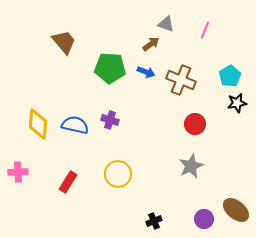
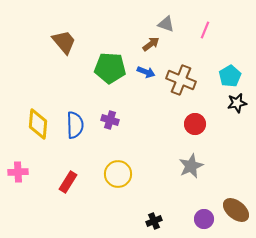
blue semicircle: rotated 76 degrees clockwise
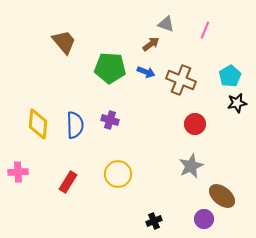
brown ellipse: moved 14 px left, 14 px up
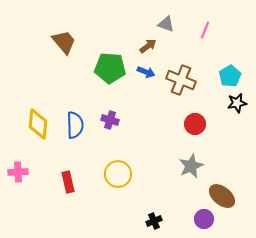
brown arrow: moved 3 px left, 2 px down
red rectangle: rotated 45 degrees counterclockwise
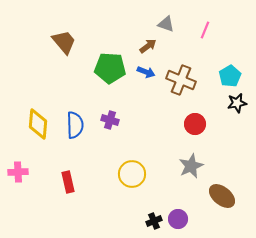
yellow circle: moved 14 px right
purple circle: moved 26 px left
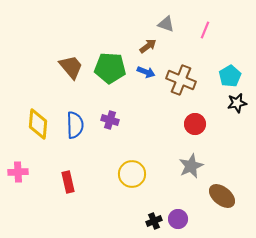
brown trapezoid: moved 7 px right, 25 px down
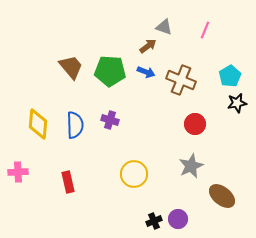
gray triangle: moved 2 px left, 3 px down
green pentagon: moved 3 px down
yellow circle: moved 2 px right
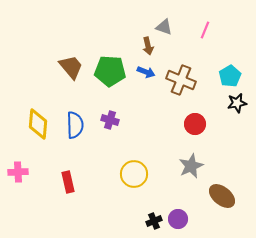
brown arrow: rotated 114 degrees clockwise
